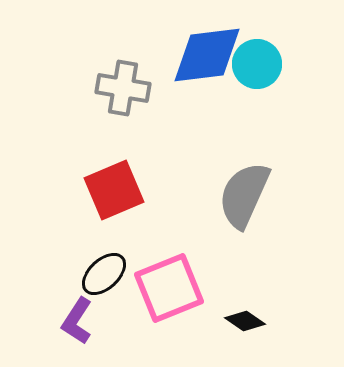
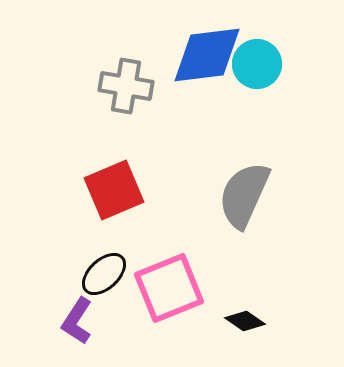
gray cross: moved 3 px right, 2 px up
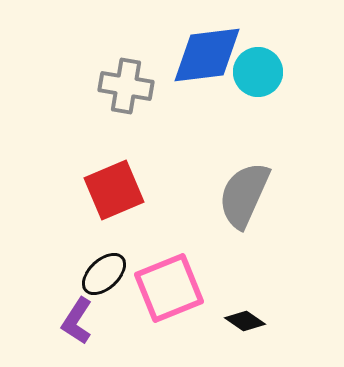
cyan circle: moved 1 px right, 8 px down
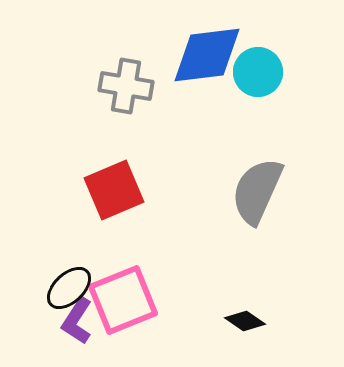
gray semicircle: moved 13 px right, 4 px up
black ellipse: moved 35 px left, 14 px down
pink square: moved 46 px left, 12 px down
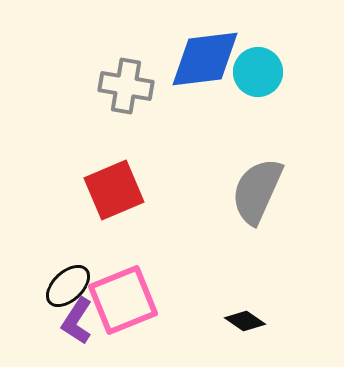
blue diamond: moved 2 px left, 4 px down
black ellipse: moved 1 px left, 2 px up
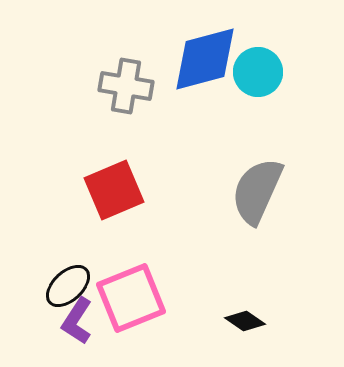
blue diamond: rotated 8 degrees counterclockwise
pink square: moved 8 px right, 2 px up
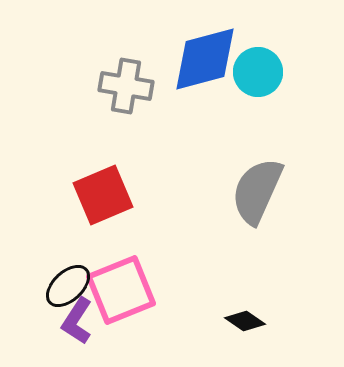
red square: moved 11 px left, 5 px down
pink square: moved 10 px left, 8 px up
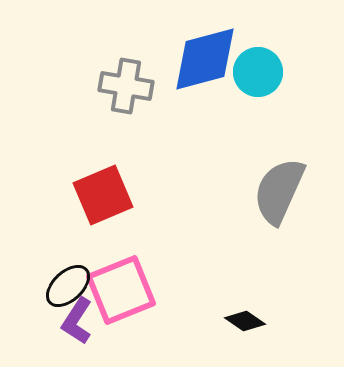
gray semicircle: moved 22 px right
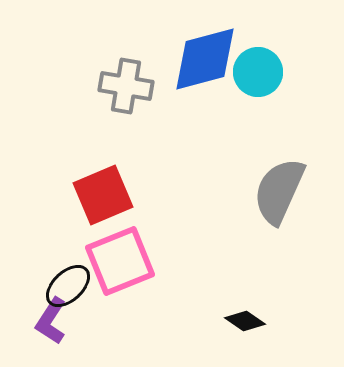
pink square: moved 1 px left, 29 px up
purple L-shape: moved 26 px left
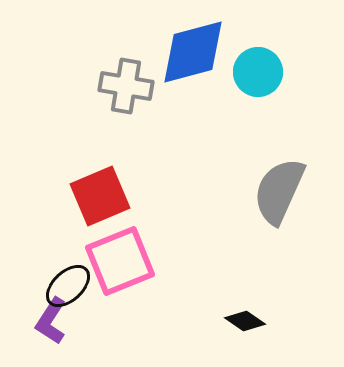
blue diamond: moved 12 px left, 7 px up
red square: moved 3 px left, 1 px down
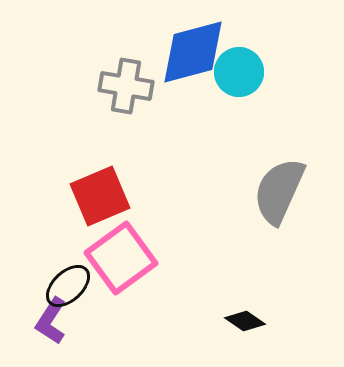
cyan circle: moved 19 px left
pink square: moved 1 px right, 3 px up; rotated 14 degrees counterclockwise
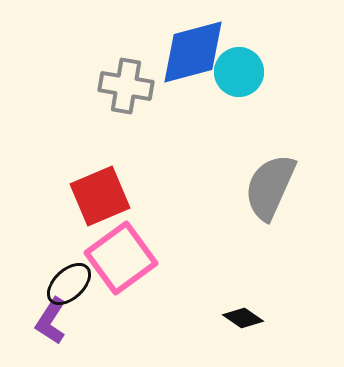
gray semicircle: moved 9 px left, 4 px up
black ellipse: moved 1 px right, 2 px up
black diamond: moved 2 px left, 3 px up
